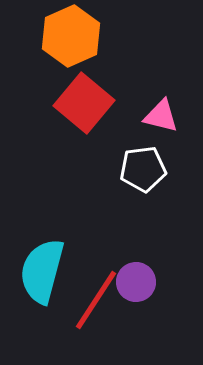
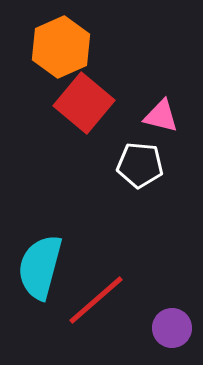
orange hexagon: moved 10 px left, 11 px down
white pentagon: moved 3 px left, 4 px up; rotated 12 degrees clockwise
cyan semicircle: moved 2 px left, 4 px up
purple circle: moved 36 px right, 46 px down
red line: rotated 16 degrees clockwise
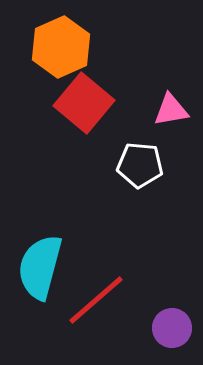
pink triangle: moved 10 px right, 6 px up; rotated 24 degrees counterclockwise
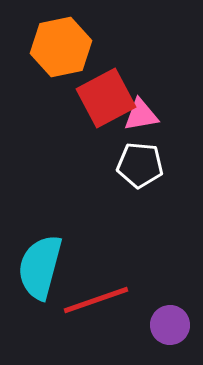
orange hexagon: rotated 12 degrees clockwise
red square: moved 22 px right, 5 px up; rotated 22 degrees clockwise
pink triangle: moved 30 px left, 5 px down
red line: rotated 22 degrees clockwise
purple circle: moved 2 px left, 3 px up
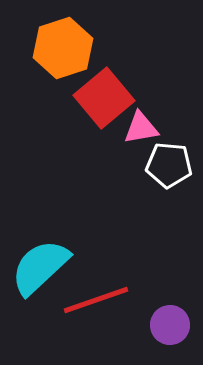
orange hexagon: moved 2 px right, 1 px down; rotated 6 degrees counterclockwise
red square: moved 2 px left; rotated 12 degrees counterclockwise
pink triangle: moved 13 px down
white pentagon: moved 29 px right
cyan semicircle: rotated 32 degrees clockwise
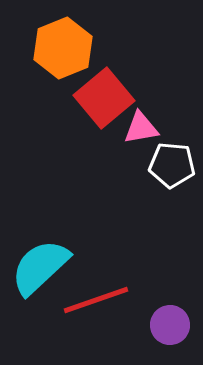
orange hexagon: rotated 4 degrees counterclockwise
white pentagon: moved 3 px right
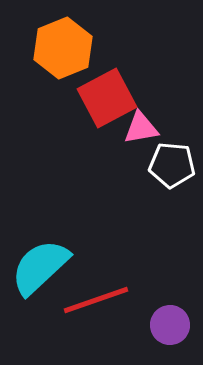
red square: moved 3 px right; rotated 12 degrees clockwise
